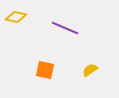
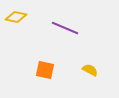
yellow semicircle: rotated 63 degrees clockwise
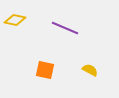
yellow diamond: moved 1 px left, 3 px down
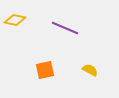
orange square: rotated 24 degrees counterclockwise
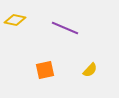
yellow semicircle: rotated 105 degrees clockwise
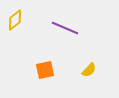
yellow diamond: rotated 50 degrees counterclockwise
yellow semicircle: moved 1 px left
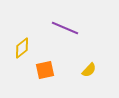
yellow diamond: moved 7 px right, 28 px down
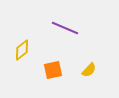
yellow diamond: moved 2 px down
orange square: moved 8 px right
